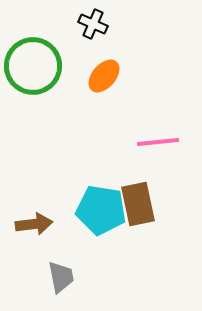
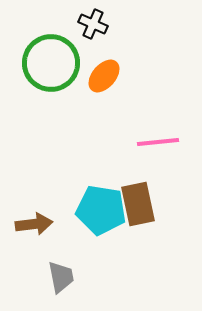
green circle: moved 18 px right, 3 px up
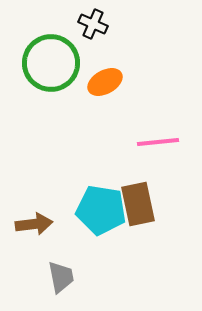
orange ellipse: moved 1 px right, 6 px down; rotated 20 degrees clockwise
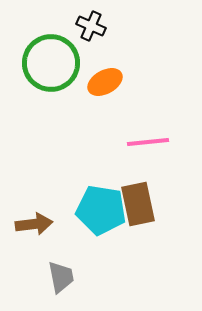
black cross: moved 2 px left, 2 px down
pink line: moved 10 px left
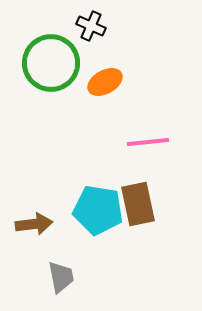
cyan pentagon: moved 3 px left
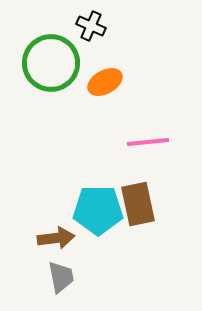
cyan pentagon: rotated 9 degrees counterclockwise
brown arrow: moved 22 px right, 14 px down
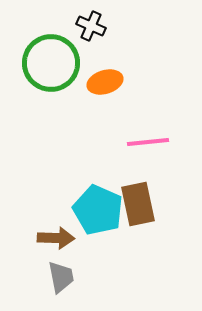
orange ellipse: rotated 12 degrees clockwise
cyan pentagon: rotated 24 degrees clockwise
brown arrow: rotated 9 degrees clockwise
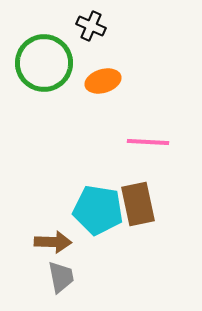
green circle: moved 7 px left
orange ellipse: moved 2 px left, 1 px up
pink line: rotated 9 degrees clockwise
cyan pentagon: rotated 15 degrees counterclockwise
brown arrow: moved 3 px left, 4 px down
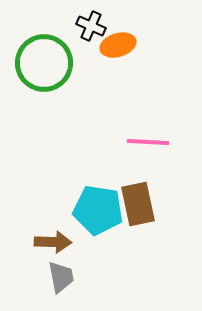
orange ellipse: moved 15 px right, 36 px up
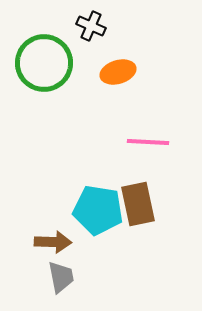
orange ellipse: moved 27 px down
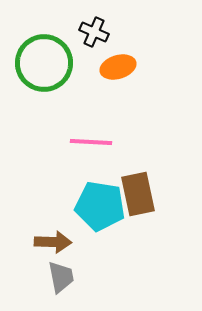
black cross: moved 3 px right, 6 px down
orange ellipse: moved 5 px up
pink line: moved 57 px left
brown rectangle: moved 10 px up
cyan pentagon: moved 2 px right, 4 px up
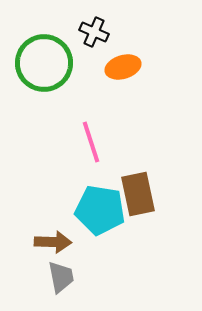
orange ellipse: moved 5 px right
pink line: rotated 69 degrees clockwise
cyan pentagon: moved 4 px down
